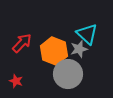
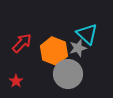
gray star: moved 1 px left, 1 px up
red star: rotated 16 degrees clockwise
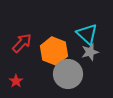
gray star: moved 12 px right, 4 px down
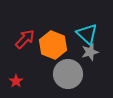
red arrow: moved 3 px right, 4 px up
orange hexagon: moved 1 px left, 6 px up
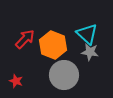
gray star: rotated 24 degrees clockwise
gray circle: moved 4 px left, 1 px down
red star: rotated 16 degrees counterclockwise
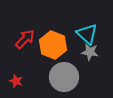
gray circle: moved 2 px down
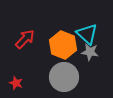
orange hexagon: moved 10 px right
red star: moved 2 px down
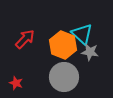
cyan triangle: moved 5 px left
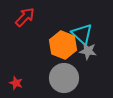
red arrow: moved 22 px up
gray star: moved 2 px left, 1 px up
gray circle: moved 1 px down
